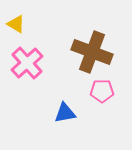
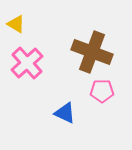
blue triangle: rotated 35 degrees clockwise
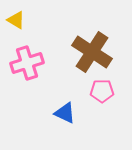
yellow triangle: moved 4 px up
brown cross: rotated 12 degrees clockwise
pink cross: rotated 24 degrees clockwise
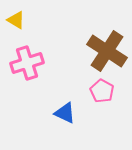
brown cross: moved 15 px right, 1 px up
pink pentagon: rotated 30 degrees clockwise
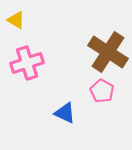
brown cross: moved 1 px right, 1 px down
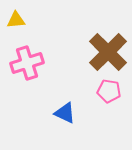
yellow triangle: rotated 36 degrees counterclockwise
brown cross: rotated 12 degrees clockwise
pink pentagon: moved 7 px right; rotated 20 degrees counterclockwise
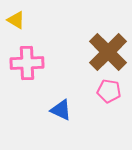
yellow triangle: rotated 36 degrees clockwise
pink cross: rotated 16 degrees clockwise
blue triangle: moved 4 px left, 3 px up
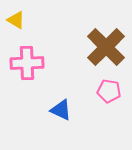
brown cross: moved 2 px left, 5 px up
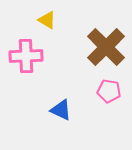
yellow triangle: moved 31 px right
pink cross: moved 1 px left, 7 px up
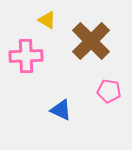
brown cross: moved 15 px left, 6 px up
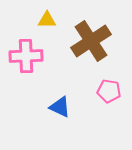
yellow triangle: rotated 30 degrees counterclockwise
brown cross: rotated 12 degrees clockwise
blue triangle: moved 1 px left, 3 px up
